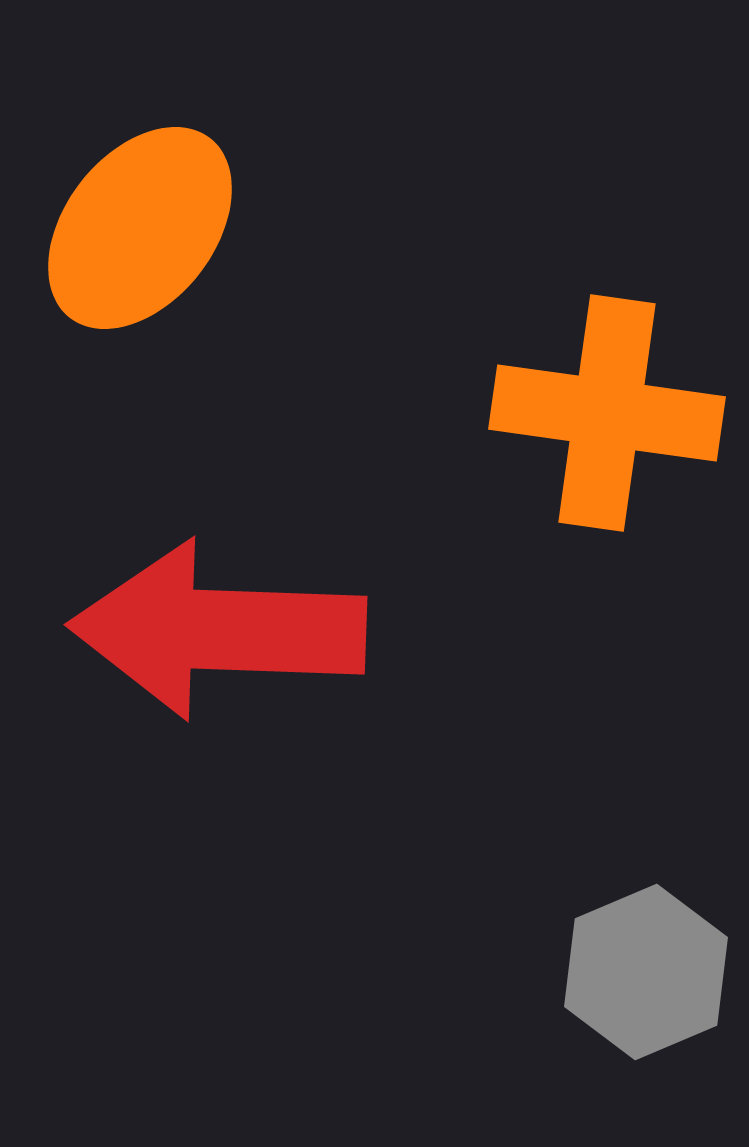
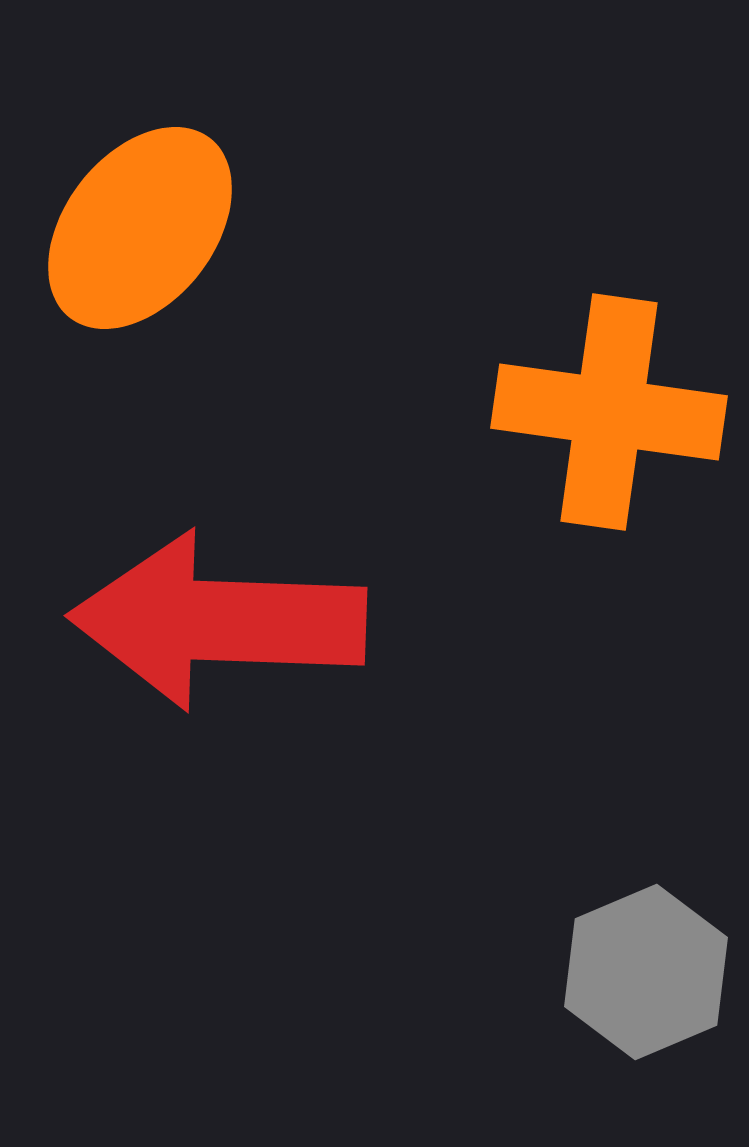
orange cross: moved 2 px right, 1 px up
red arrow: moved 9 px up
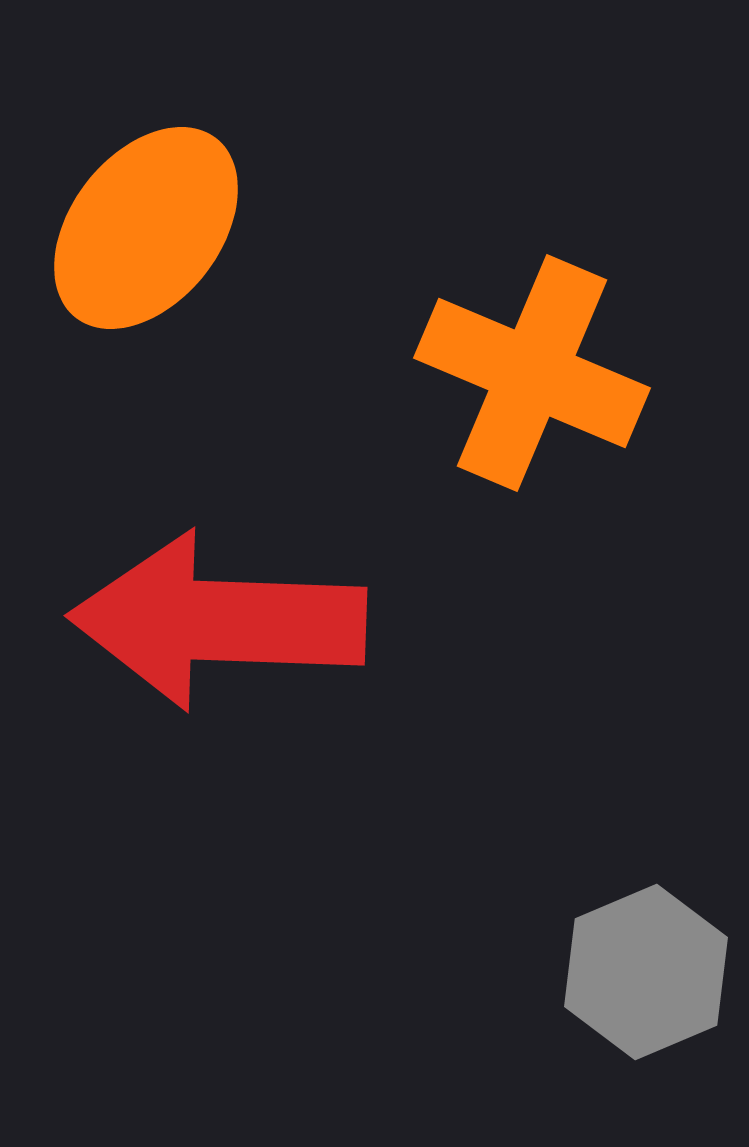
orange ellipse: moved 6 px right
orange cross: moved 77 px left, 39 px up; rotated 15 degrees clockwise
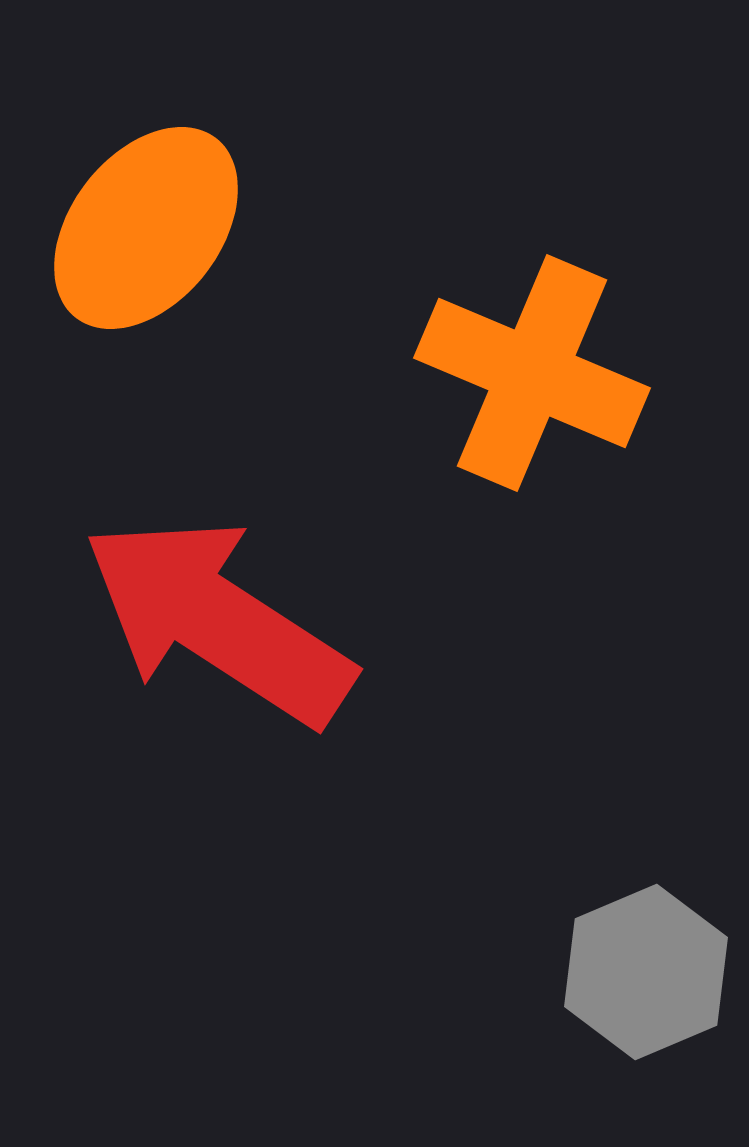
red arrow: rotated 31 degrees clockwise
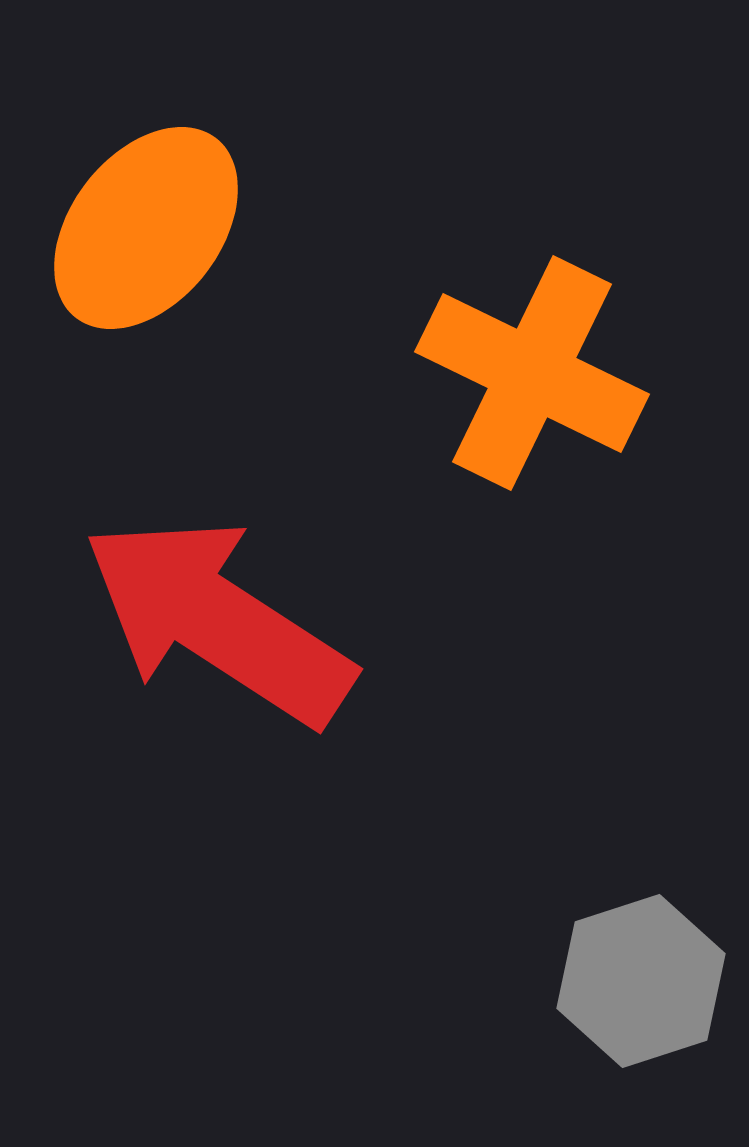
orange cross: rotated 3 degrees clockwise
gray hexagon: moved 5 px left, 9 px down; rotated 5 degrees clockwise
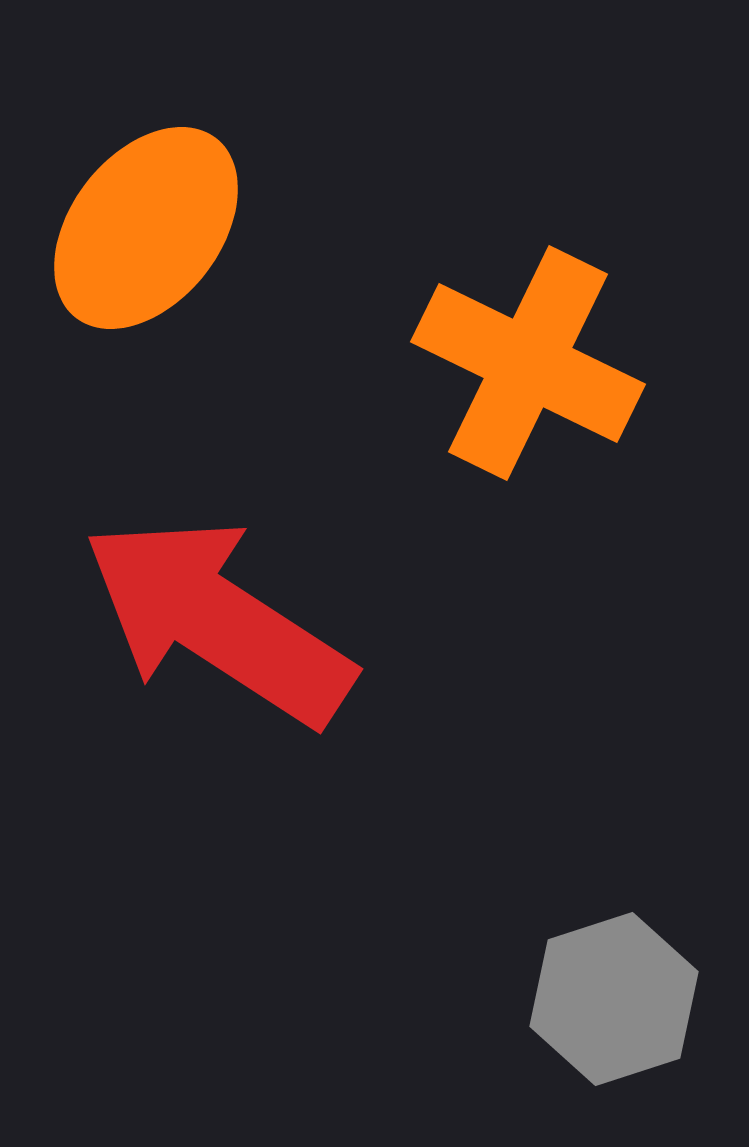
orange cross: moved 4 px left, 10 px up
gray hexagon: moved 27 px left, 18 px down
